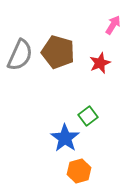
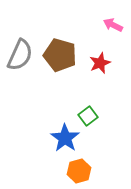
pink arrow: rotated 96 degrees counterclockwise
brown pentagon: moved 2 px right, 3 px down
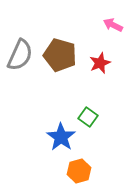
green square: moved 1 px down; rotated 18 degrees counterclockwise
blue star: moved 4 px left, 1 px up
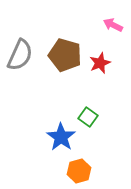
brown pentagon: moved 5 px right
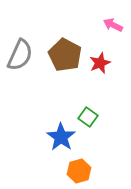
brown pentagon: rotated 12 degrees clockwise
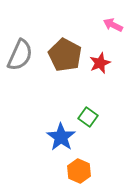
orange hexagon: rotated 20 degrees counterclockwise
